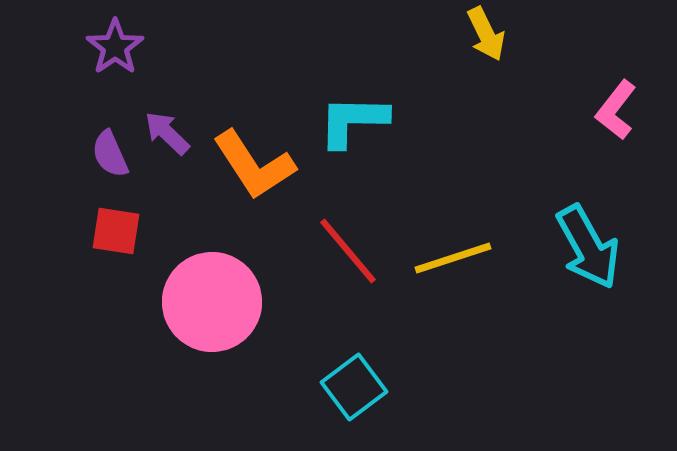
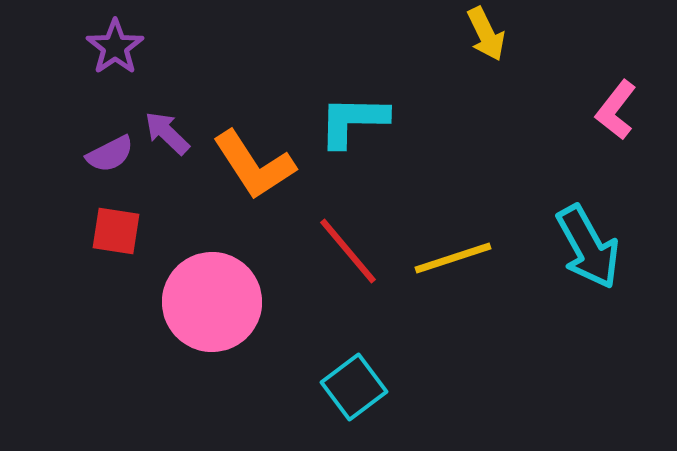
purple semicircle: rotated 93 degrees counterclockwise
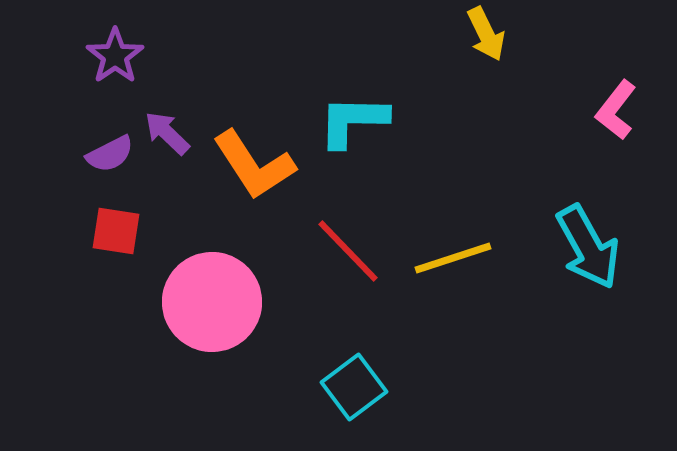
purple star: moved 9 px down
red line: rotated 4 degrees counterclockwise
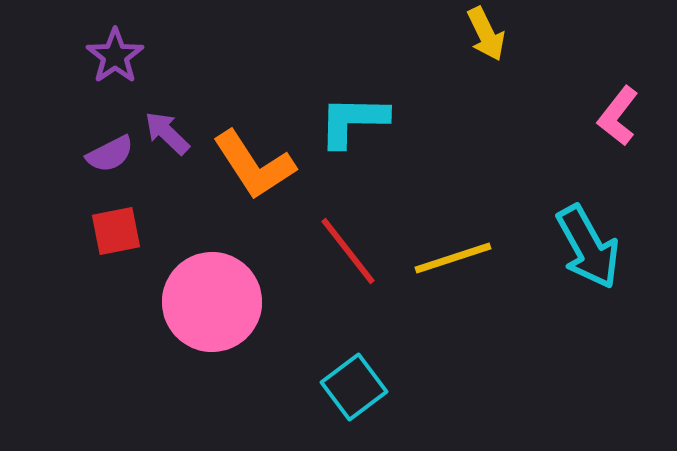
pink L-shape: moved 2 px right, 6 px down
red square: rotated 20 degrees counterclockwise
red line: rotated 6 degrees clockwise
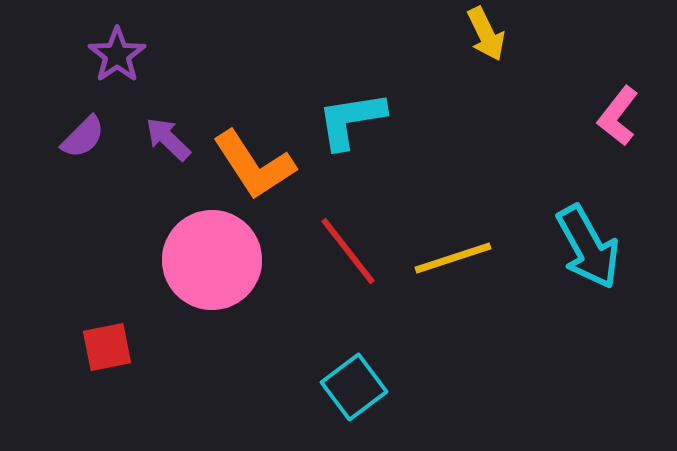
purple star: moved 2 px right, 1 px up
cyan L-shape: moved 2 px left, 1 px up; rotated 10 degrees counterclockwise
purple arrow: moved 1 px right, 6 px down
purple semicircle: moved 27 px left, 17 px up; rotated 18 degrees counterclockwise
red square: moved 9 px left, 116 px down
pink circle: moved 42 px up
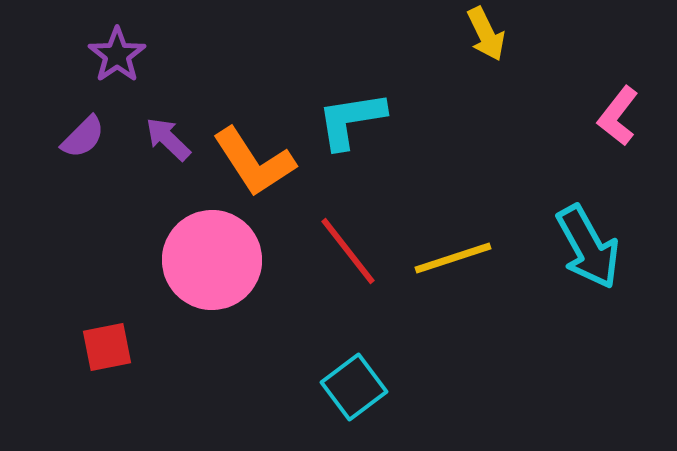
orange L-shape: moved 3 px up
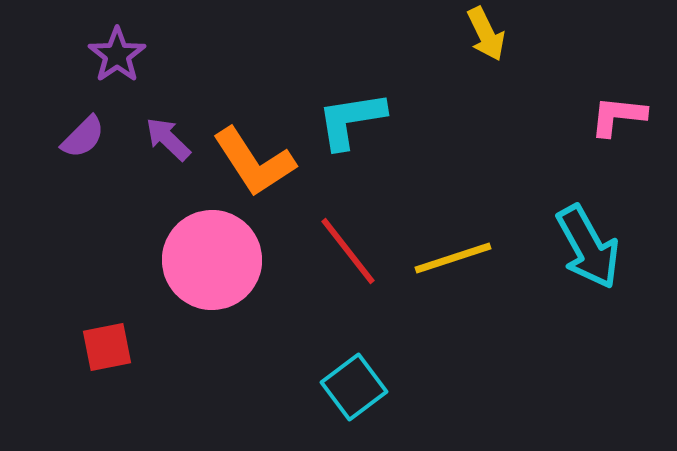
pink L-shape: rotated 58 degrees clockwise
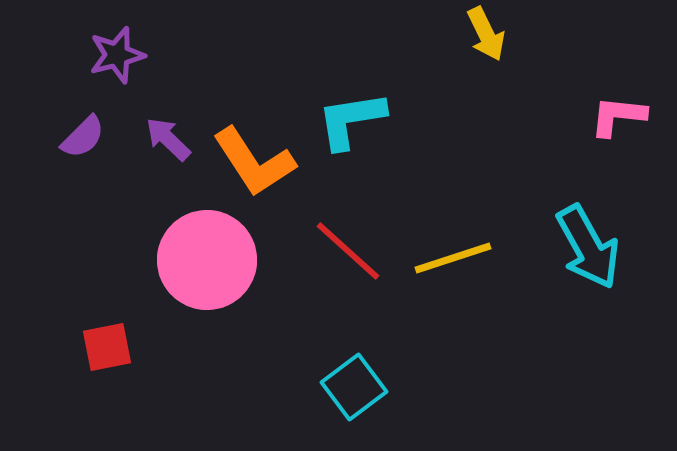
purple star: rotated 20 degrees clockwise
red line: rotated 10 degrees counterclockwise
pink circle: moved 5 px left
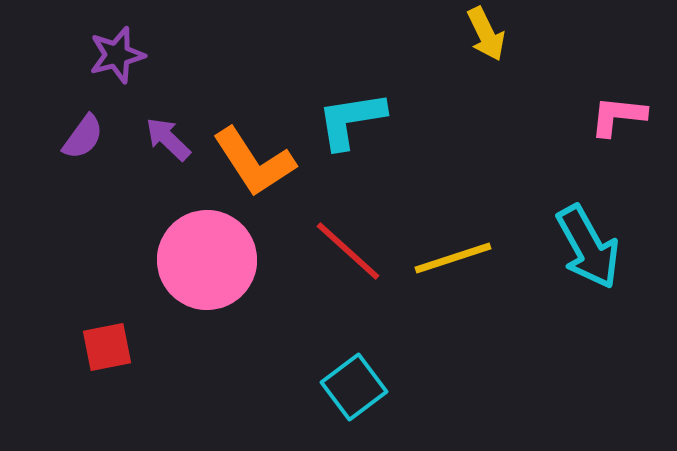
purple semicircle: rotated 9 degrees counterclockwise
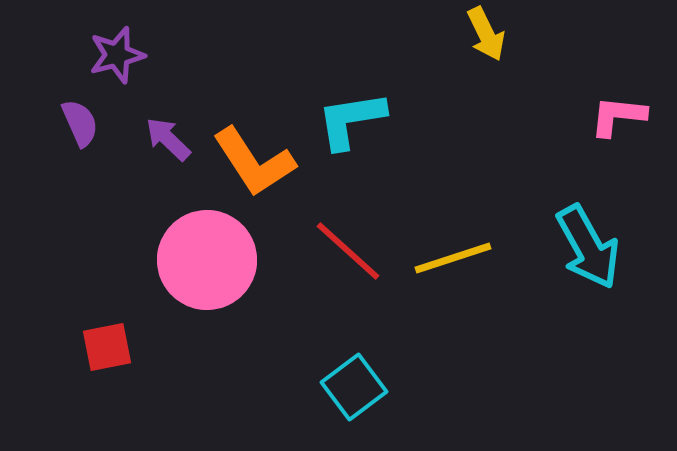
purple semicircle: moved 3 px left, 14 px up; rotated 60 degrees counterclockwise
